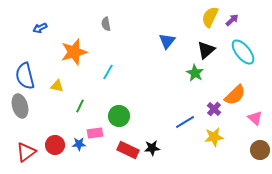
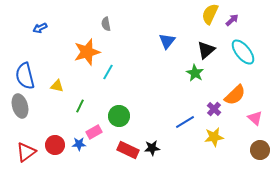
yellow semicircle: moved 3 px up
orange star: moved 13 px right
pink rectangle: moved 1 px left, 1 px up; rotated 21 degrees counterclockwise
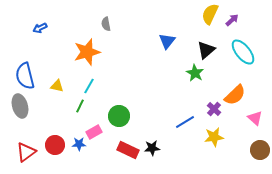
cyan line: moved 19 px left, 14 px down
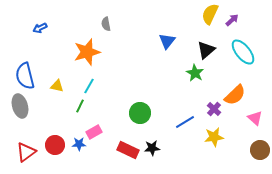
green circle: moved 21 px right, 3 px up
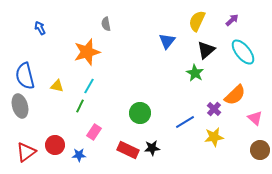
yellow semicircle: moved 13 px left, 7 px down
blue arrow: rotated 88 degrees clockwise
pink rectangle: rotated 28 degrees counterclockwise
blue star: moved 11 px down
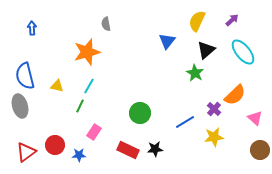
blue arrow: moved 8 px left; rotated 24 degrees clockwise
black star: moved 3 px right, 1 px down
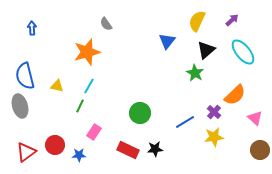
gray semicircle: rotated 24 degrees counterclockwise
purple cross: moved 3 px down
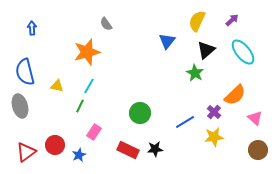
blue semicircle: moved 4 px up
brown circle: moved 2 px left
blue star: rotated 24 degrees counterclockwise
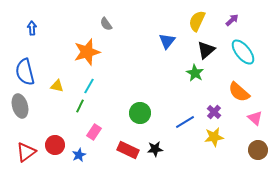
orange semicircle: moved 4 px right, 3 px up; rotated 85 degrees clockwise
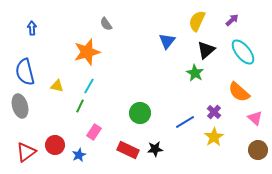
yellow star: rotated 24 degrees counterclockwise
